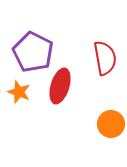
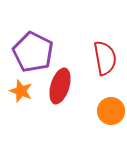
orange star: moved 2 px right, 1 px up
orange circle: moved 13 px up
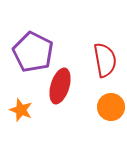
red semicircle: moved 2 px down
orange star: moved 19 px down
orange circle: moved 4 px up
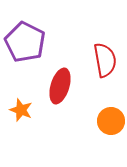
purple pentagon: moved 8 px left, 10 px up
orange circle: moved 14 px down
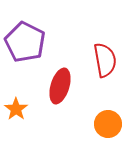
orange star: moved 5 px left, 1 px up; rotated 15 degrees clockwise
orange circle: moved 3 px left, 3 px down
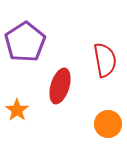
purple pentagon: rotated 12 degrees clockwise
orange star: moved 1 px right, 1 px down
